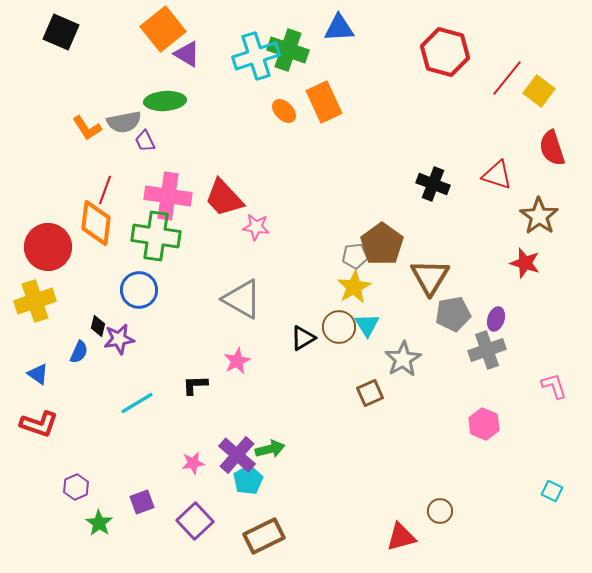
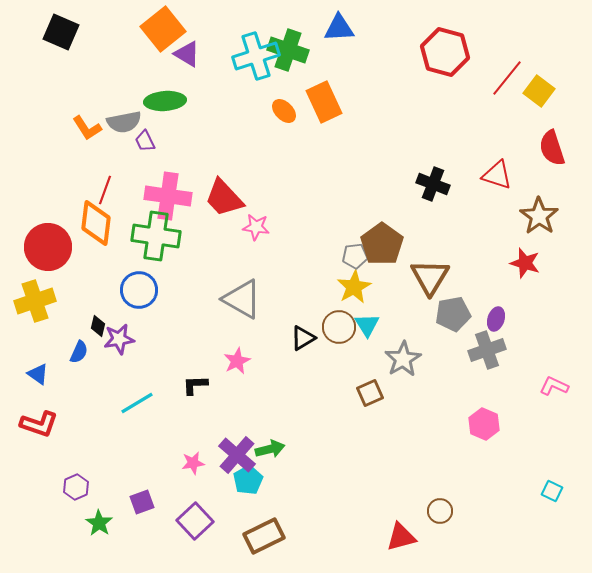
pink L-shape at (554, 386): rotated 48 degrees counterclockwise
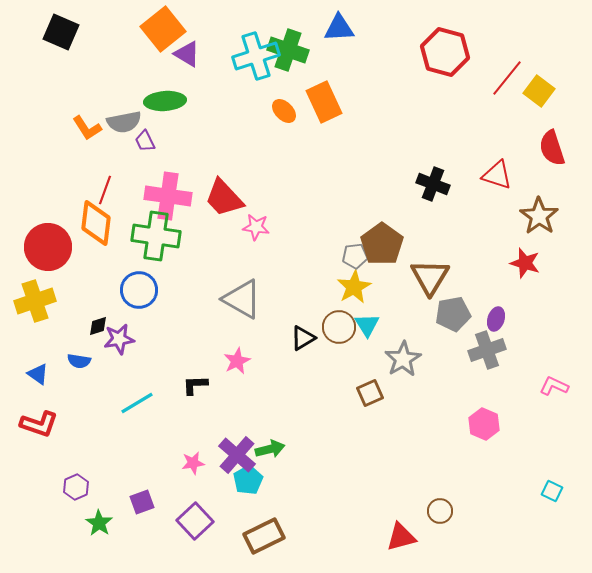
black diamond at (98, 326): rotated 60 degrees clockwise
blue semicircle at (79, 352): moved 9 px down; rotated 75 degrees clockwise
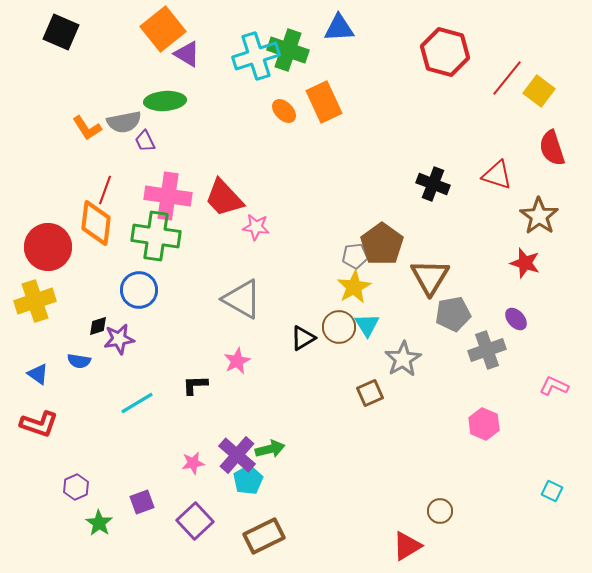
purple ellipse at (496, 319): moved 20 px right; rotated 60 degrees counterclockwise
red triangle at (401, 537): moved 6 px right, 9 px down; rotated 16 degrees counterclockwise
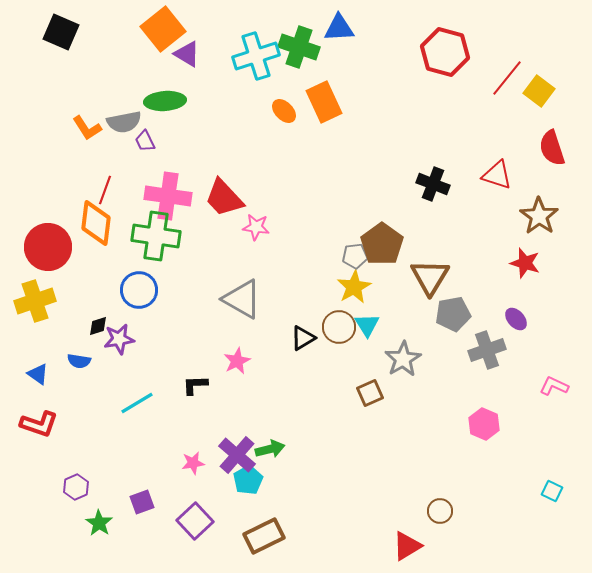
green cross at (288, 50): moved 11 px right, 3 px up
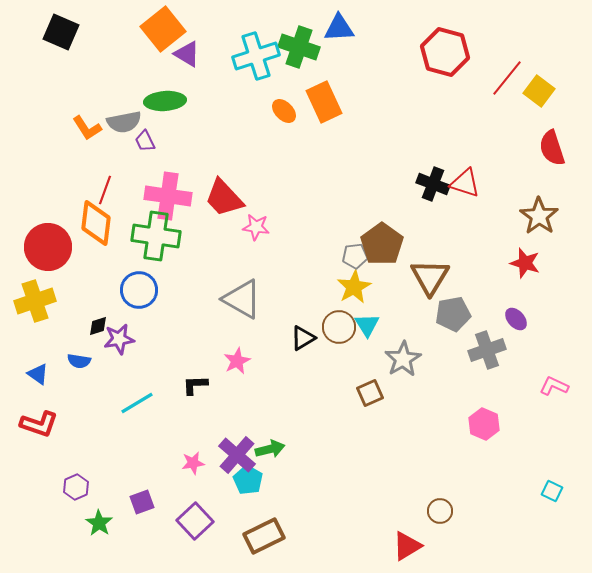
red triangle at (497, 175): moved 32 px left, 8 px down
cyan pentagon at (248, 480): rotated 12 degrees counterclockwise
